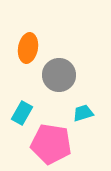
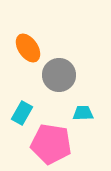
orange ellipse: rotated 44 degrees counterclockwise
cyan trapezoid: rotated 15 degrees clockwise
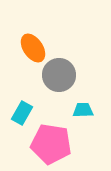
orange ellipse: moved 5 px right
cyan trapezoid: moved 3 px up
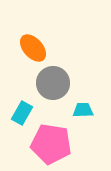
orange ellipse: rotated 8 degrees counterclockwise
gray circle: moved 6 px left, 8 px down
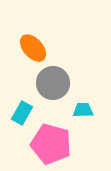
pink pentagon: rotated 6 degrees clockwise
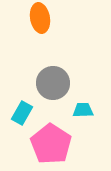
orange ellipse: moved 7 px right, 30 px up; rotated 32 degrees clockwise
pink pentagon: rotated 18 degrees clockwise
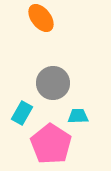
orange ellipse: moved 1 px right; rotated 28 degrees counterclockwise
cyan trapezoid: moved 5 px left, 6 px down
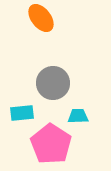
cyan rectangle: rotated 55 degrees clockwise
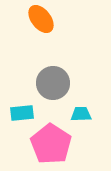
orange ellipse: moved 1 px down
cyan trapezoid: moved 3 px right, 2 px up
